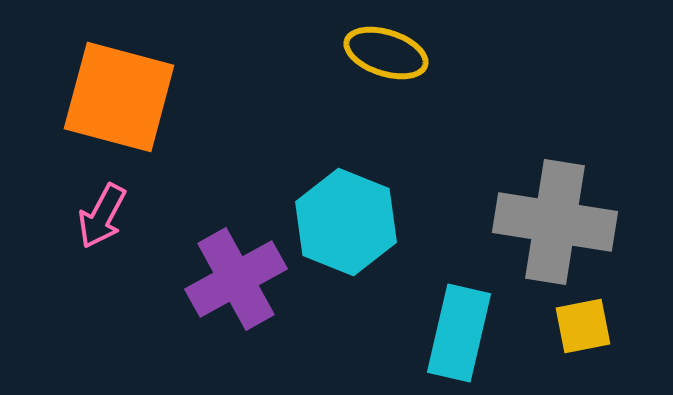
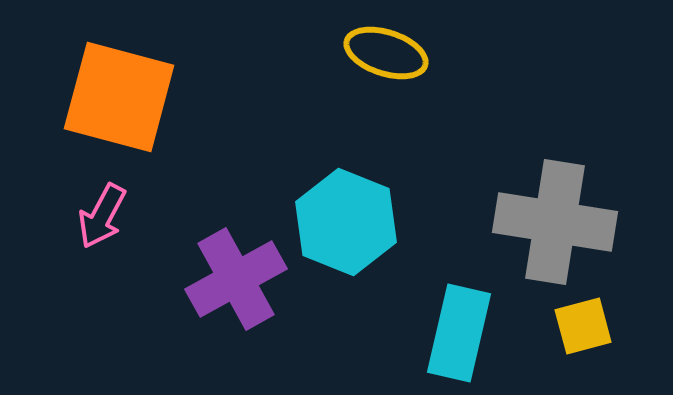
yellow square: rotated 4 degrees counterclockwise
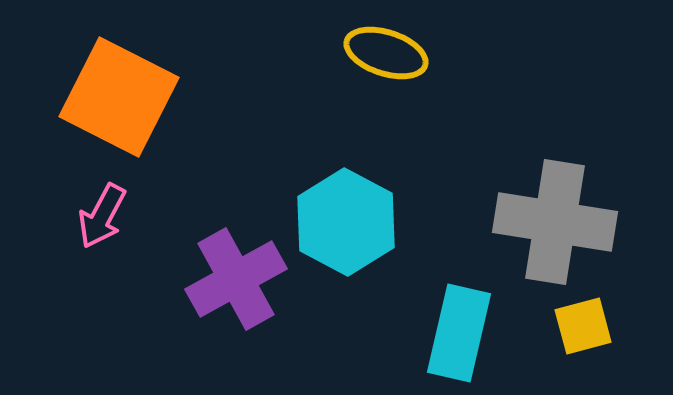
orange square: rotated 12 degrees clockwise
cyan hexagon: rotated 6 degrees clockwise
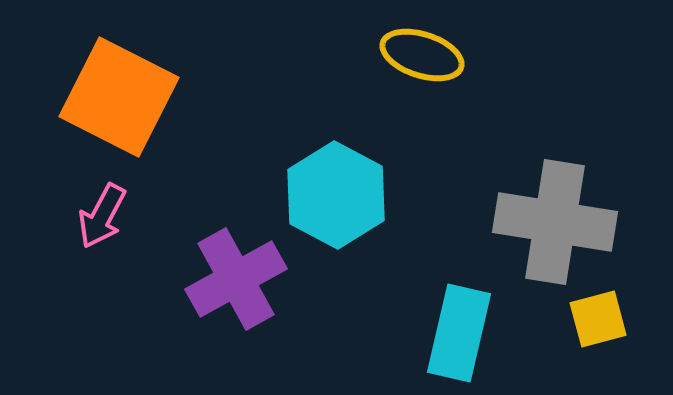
yellow ellipse: moved 36 px right, 2 px down
cyan hexagon: moved 10 px left, 27 px up
yellow square: moved 15 px right, 7 px up
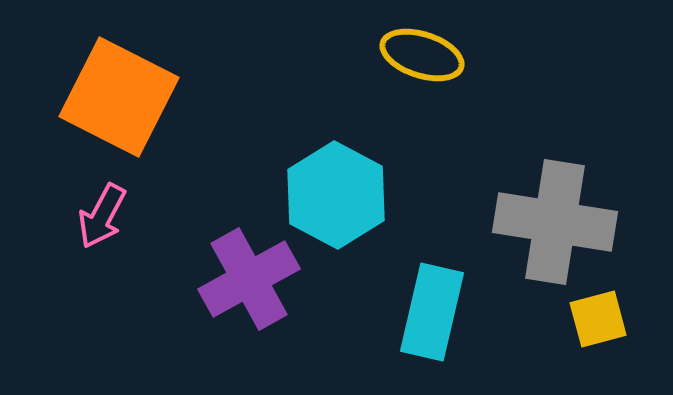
purple cross: moved 13 px right
cyan rectangle: moved 27 px left, 21 px up
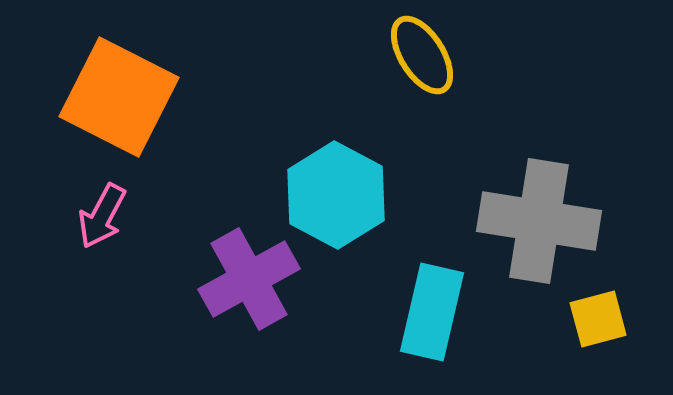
yellow ellipse: rotated 40 degrees clockwise
gray cross: moved 16 px left, 1 px up
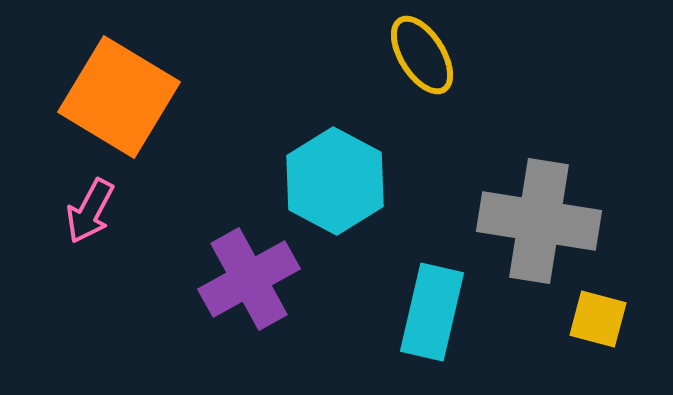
orange square: rotated 4 degrees clockwise
cyan hexagon: moved 1 px left, 14 px up
pink arrow: moved 12 px left, 5 px up
yellow square: rotated 30 degrees clockwise
